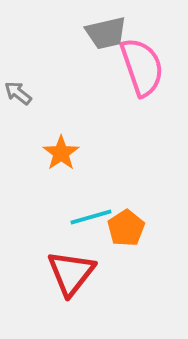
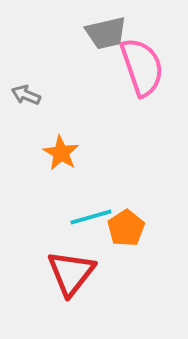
gray arrow: moved 8 px right, 2 px down; rotated 16 degrees counterclockwise
orange star: rotated 6 degrees counterclockwise
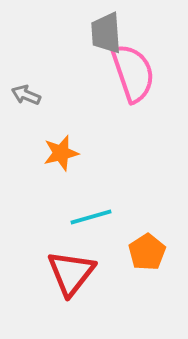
gray trapezoid: rotated 99 degrees clockwise
pink semicircle: moved 9 px left, 6 px down
orange star: rotated 27 degrees clockwise
orange pentagon: moved 21 px right, 24 px down
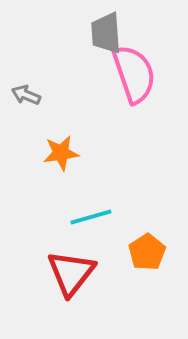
pink semicircle: moved 1 px right, 1 px down
orange star: rotated 6 degrees clockwise
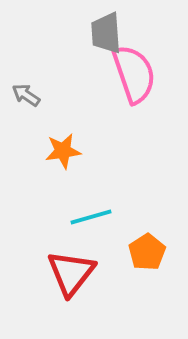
gray arrow: rotated 12 degrees clockwise
orange star: moved 2 px right, 2 px up
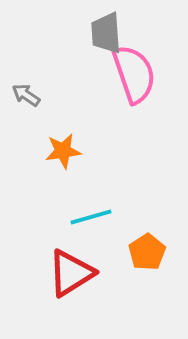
red triangle: rotated 20 degrees clockwise
